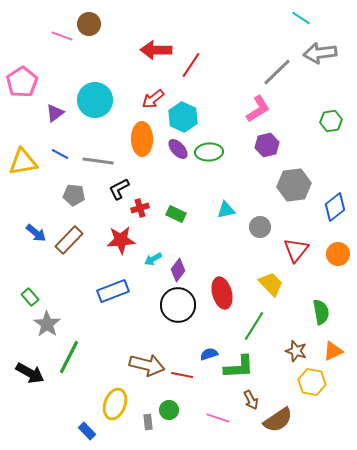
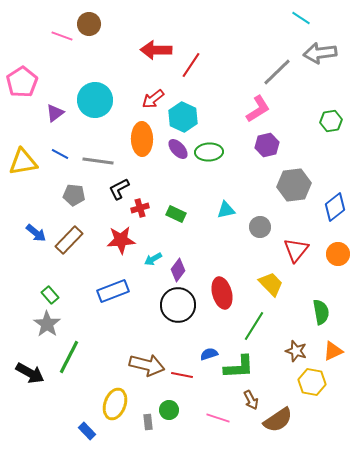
green rectangle at (30, 297): moved 20 px right, 2 px up
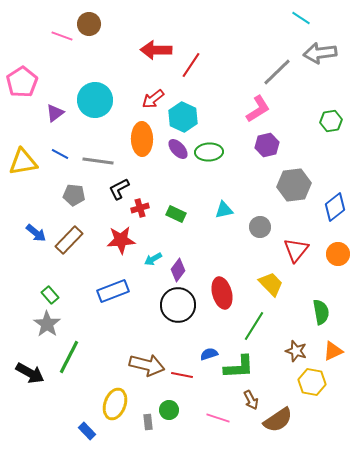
cyan triangle at (226, 210): moved 2 px left
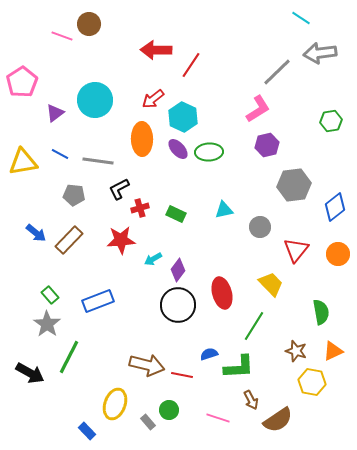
blue rectangle at (113, 291): moved 15 px left, 10 px down
gray rectangle at (148, 422): rotated 35 degrees counterclockwise
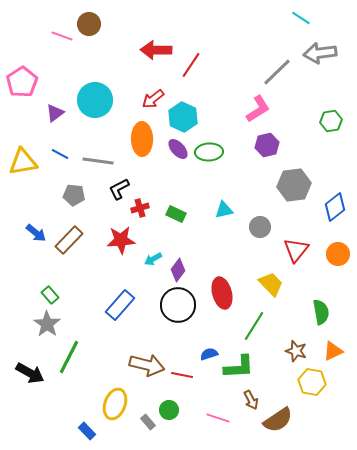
blue rectangle at (98, 301): moved 22 px right, 4 px down; rotated 28 degrees counterclockwise
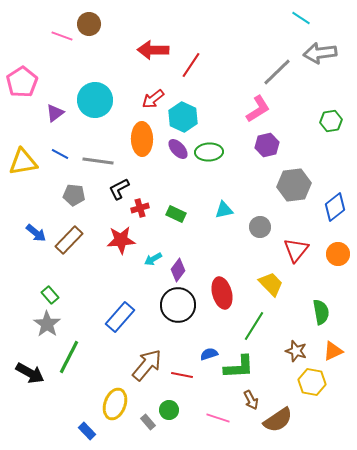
red arrow at (156, 50): moved 3 px left
blue rectangle at (120, 305): moved 12 px down
brown arrow at (147, 365): rotated 64 degrees counterclockwise
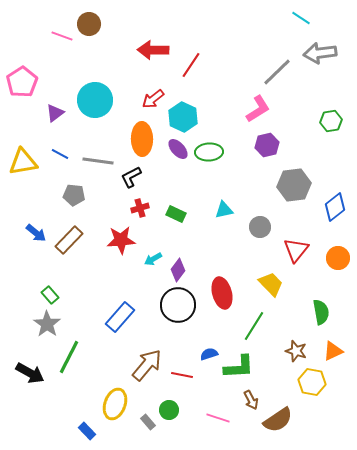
black L-shape at (119, 189): moved 12 px right, 12 px up
orange circle at (338, 254): moved 4 px down
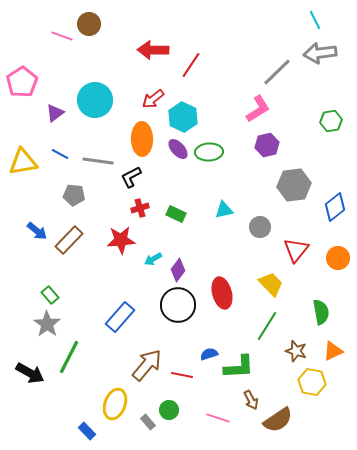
cyan line at (301, 18): moved 14 px right, 2 px down; rotated 30 degrees clockwise
blue arrow at (36, 233): moved 1 px right, 2 px up
green line at (254, 326): moved 13 px right
